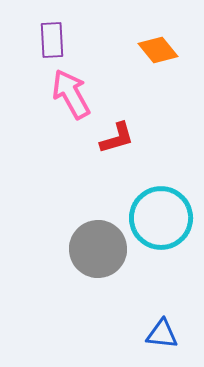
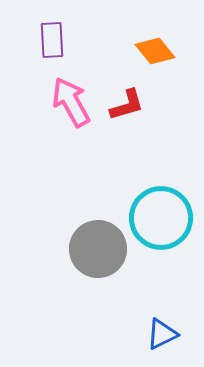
orange diamond: moved 3 px left, 1 px down
pink arrow: moved 8 px down
red L-shape: moved 10 px right, 33 px up
blue triangle: rotated 32 degrees counterclockwise
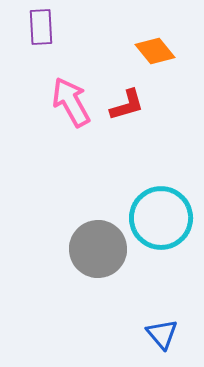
purple rectangle: moved 11 px left, 13 px up
blue triangle: rotated 44 degrees counterclockwise
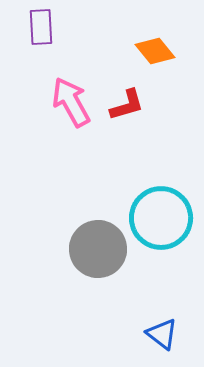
blue triangle: rotated 12 degrees counterclockwise
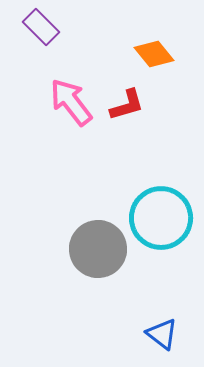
purple rectangle: rotated 42 degrees counterclockwise
orange diamond: moved 1 px left, 3 px down
pink arrow: rotated 9 degrees counterclockwise
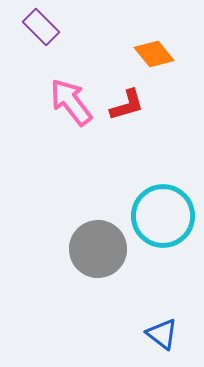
cyan circle: moved 2 px right, 2 px up
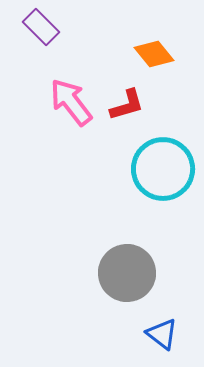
cyan circle: moved 47 px up
gray circle: moved 29 px right, 24 px down
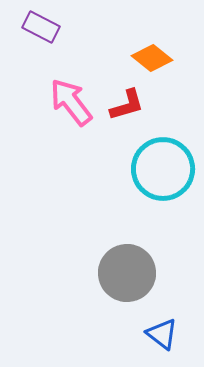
purple rectangle: rotated 18 degrees counterclockwise
orange diamond: moved 2 px left, 4 px down; rotated 12 degrees counterclockwise
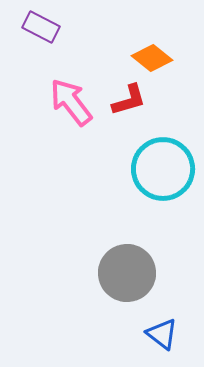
red L-shape: moved 2 px right, 5 px up
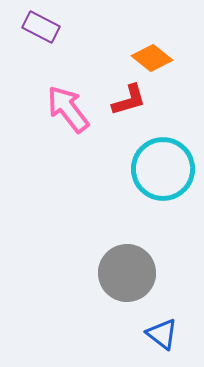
pink arrow: moved 3 px left, 7 px down
